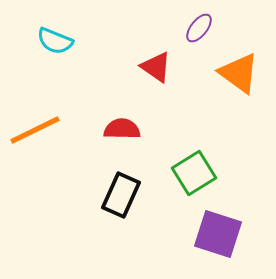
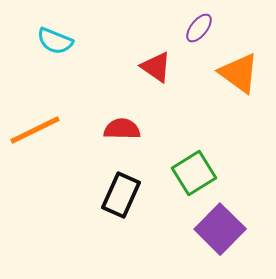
purple square: moved 2 px right, 5 px up; rotated 27 degrees clockwise
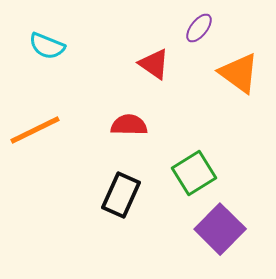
cyan semicircle: moved 8 px left, 5 px down
red triangle: moved 2 px left, 3 px up
red semicircle: moved 7 px right, 4 px up
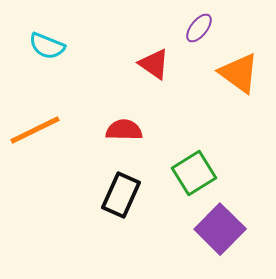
red semicircle: moved 5 px left, 5 px down
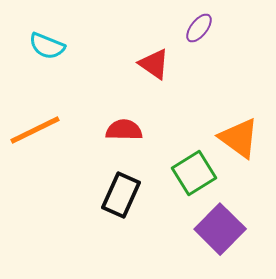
orange triangle: moved 65 px down
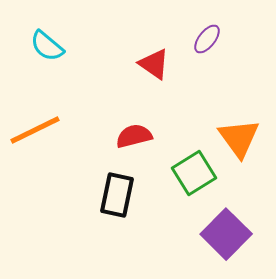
purple ellipse: moved 8 px right, 11 px down
cyan semicircle: rotated 18 degrees clockwise
red semicircle: moved 10 px right, 6 px down; rotated 15 degrees counterclockwise
orange triangle: rotated 18 degrees clockwise
black rectangle: moved 4 px left; rotated 12 degrees counterclockwise
purple square: moved 6 px right, 5 px down
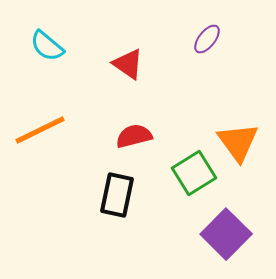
red triangle: moved 26 px left
orange line: moved 5 px right
orange triangle: moved 1 px left, 4 px down
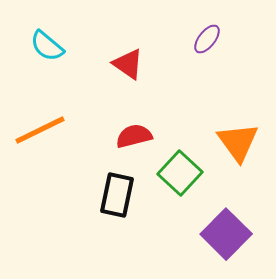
green square: moved 14 px left; rotated 15 degrees counterclockwise
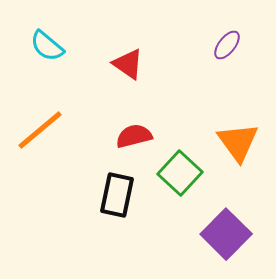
purple ellipse: moved 20 px right, 6 px down
orange line: rotated 14 degrees counterclockwise
